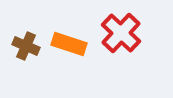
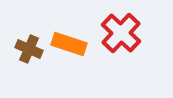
brown cross: moved 3 px right, 3 px down
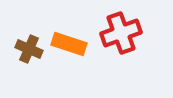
red cross: rotated 27 degrees clockwise
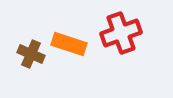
brown cross: moved 2 px right, 5 px down
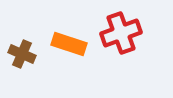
brown cross: moved 9 px left
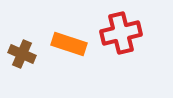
red cross: rotated 6 degrees clockwise
